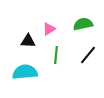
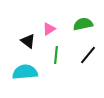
black triangle: rotated 35 degrees clockwise
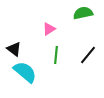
green semicircle: moved 11 px up
black triangle: moved 14 px left, 8 px down
cyan semicircle: rotated 45 degrees clockwise
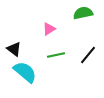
green line: rotated 72 degrees clockwise
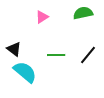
pink triangle: moved 7 px left, 12 px up
green line: rotated 12 degrees clockwise
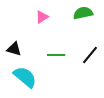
black triangle: rotated 21 degrees counterclockwise
black line: moved 2 px right
cyan semicircle: moved 5 px down
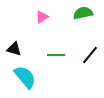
cyan semicircle: rotated 10 degrees clockwise
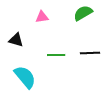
green semicircle: rotated 18 degrees counterclockwise
pink triangle: rotated 24 degrees clockwise
black triangle: moved 2 px right, 9 px up
black line: moved 2 px up; rotated 48 degrees clockwise
